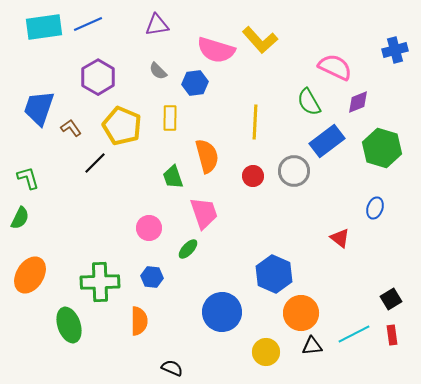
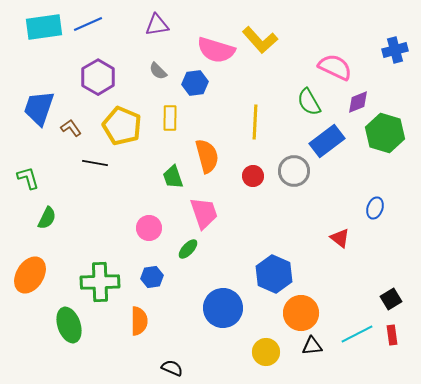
green hexagon at (382, 148): moved 3 px right, 15 px up
black line at (95, 163): rotated 55 degrees clockwise
green semicircle at (20, 218): moved 27 px right
blue hexagon at (152, 277): rotated 15 degrees counterclockwise
blue circle at (222, 312): moved 1 px right, 4 px up
cyan line at (354, 334): moved 3 px right
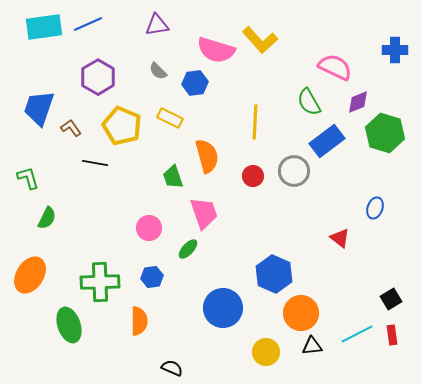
blue cross at (395, 50): rotated 15 degrees clockwise
yellow rectangle at (170, 118): rotated 65 degrees counterclockwise
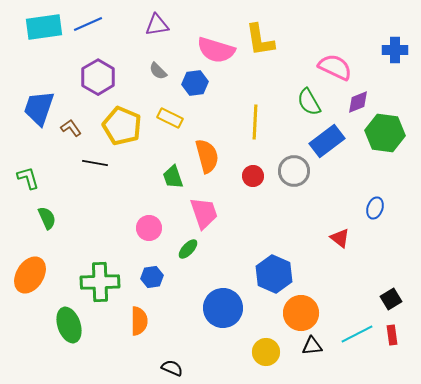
yellow L-shape at (260, 40): rotated 33 degrees clockwise
green hexagon at (385, 133): rotated 9 degrees counterclockwise
green semicircle at (47, 218): rotated 50 degrees counterclockwise
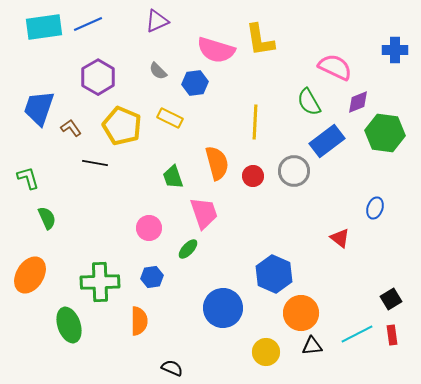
purple triangle at (157, 25): moved 4 px up; rotated 15 degrees counterclockwise
orange semicircle at (207, 156): moved 10 px right, 7 px down
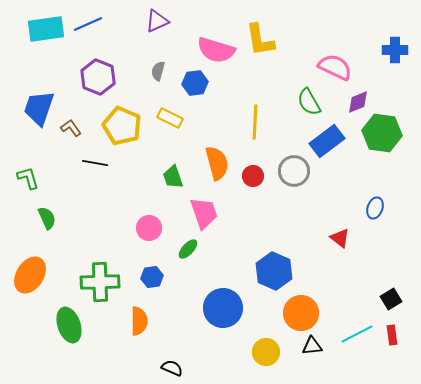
cyan rectangle at (44, 27): moved 2 px right, 2 px down
gray semicircle at (158, 71): rotated 60 degrees clockwise
purple hexagon at (98, 77): rotated 8 degrees counterclockwise
green hexagon at (385, 133): moved 3 px left
blue hexagon at (274, 274): moved 3 px up
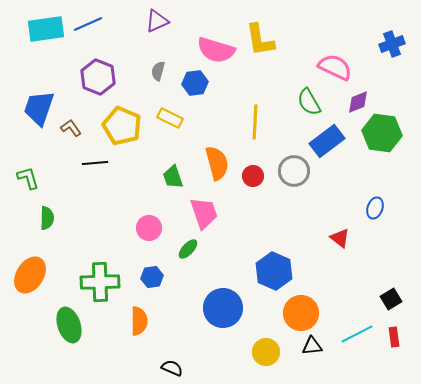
blue cross at (395, 50): moved 3 px left, 6 px up; rotated 20 degrees counterclockwise
black line at (95, 163): rotated 15 degrees counterclockwise
green semicircle at (47, 218): rotated 25 degrees clockwise
red rectangle at (392, 335): moved 2 px right, 2 px down
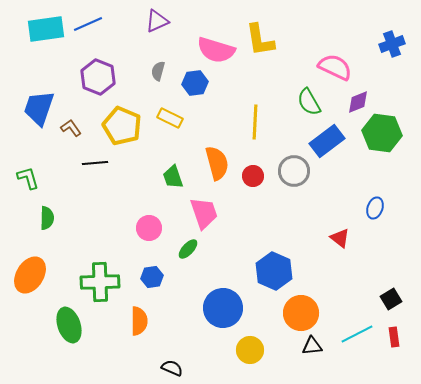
yellow circle at (266, 352): moved 16 px left, 2 px up
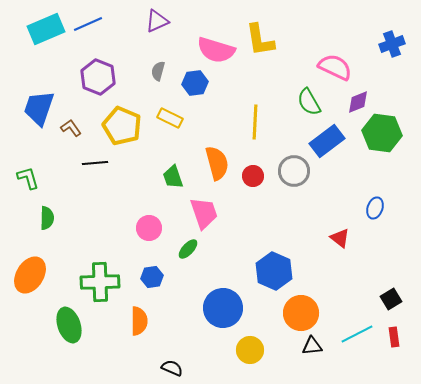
cyan rectangle at (46, 29): rotated 15 degrees counterclockwise
